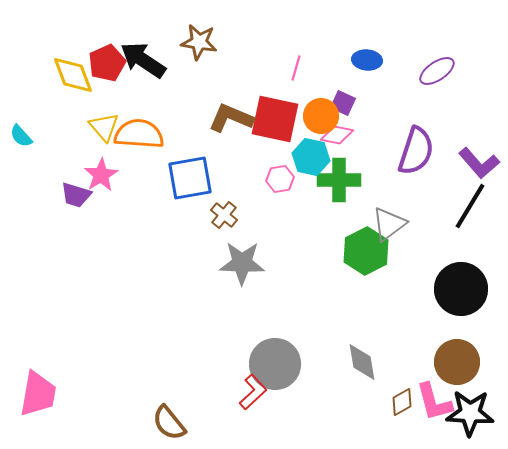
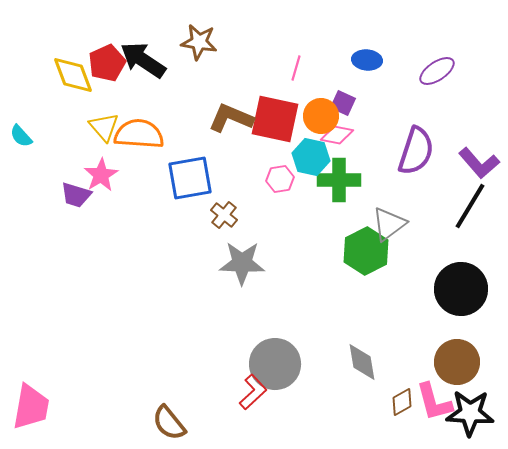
pink trapezoid: moved 7 px left, 13 px down
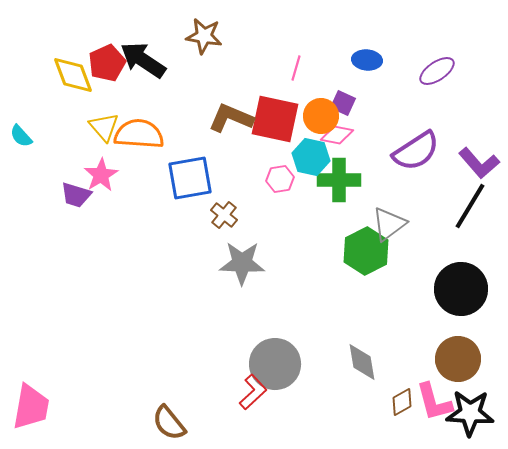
brown star: moved 5 px right, 6 px up
purple semicircle: rotated 39 degrees clockwise
brown circle: moved 1 px right, 3 px up
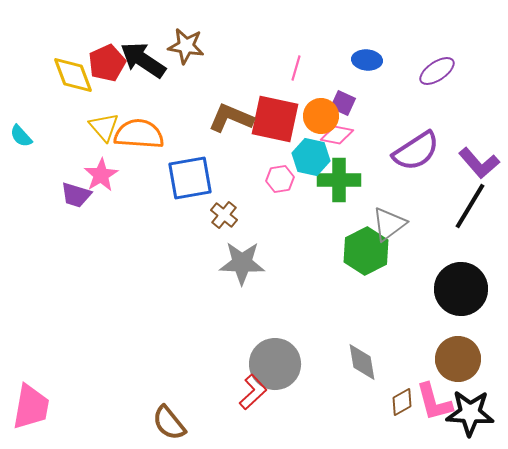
brown star: moved 18 px left, 10 px down
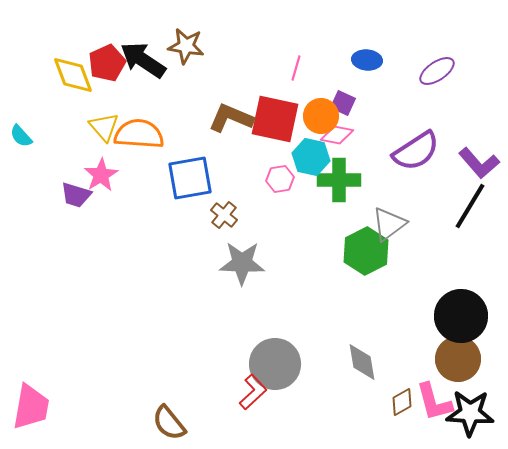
black circle: moved 27 px down
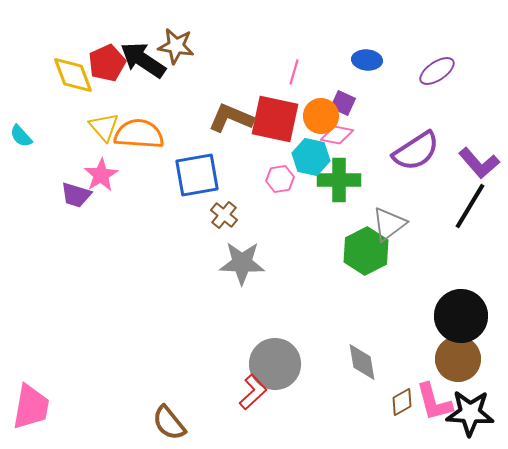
brown star: moved 10 px left
pink line: moved 2 px left, 4 px down
blue square: moved 7 px right, 3 px up
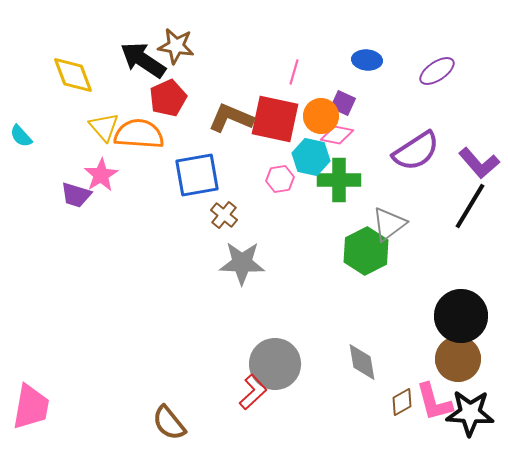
red pentagon: moved 61 px right, 35 px down
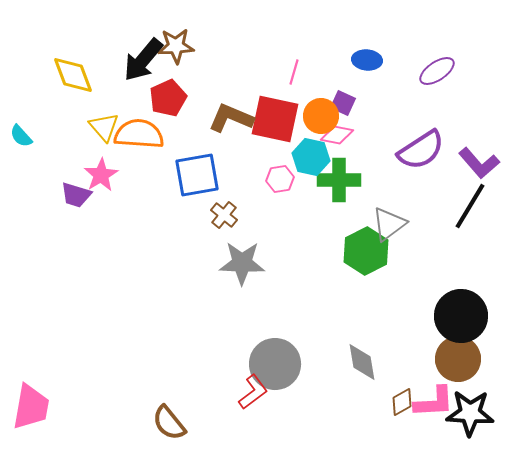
brown star: rotated 12 degrees counterclockwise
black arrow: rotated 84 degrees counterclockwise
purple semicircle: moved 5 px right, 1 px up
red L-shape: rotated 6 degrees clockwise
pink L-shape: rotated 78 degrees counterclockwise
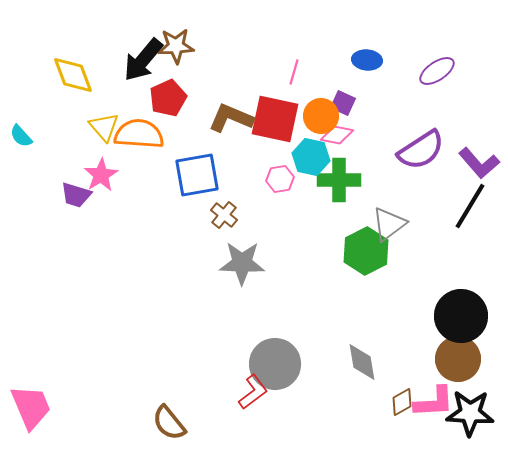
pink trapezoid: rotated 33 degrees counterclockwise
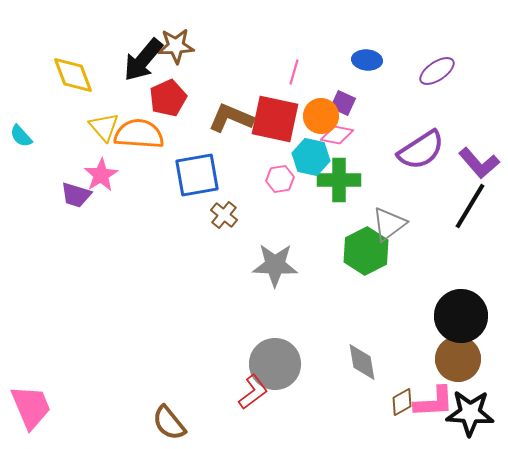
gray star: moved 33 px right, 2 px down
